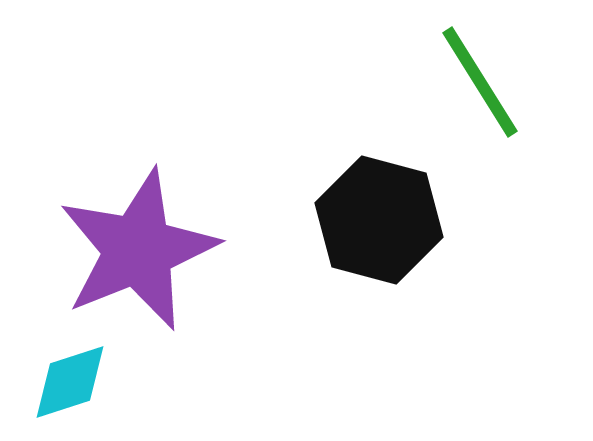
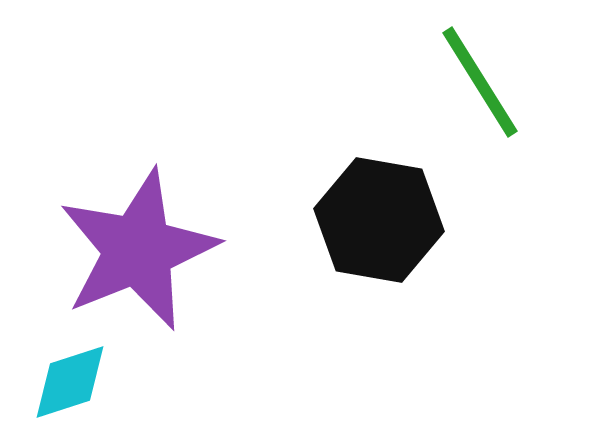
black hexagon: rotated 5 degrees counterclockwise
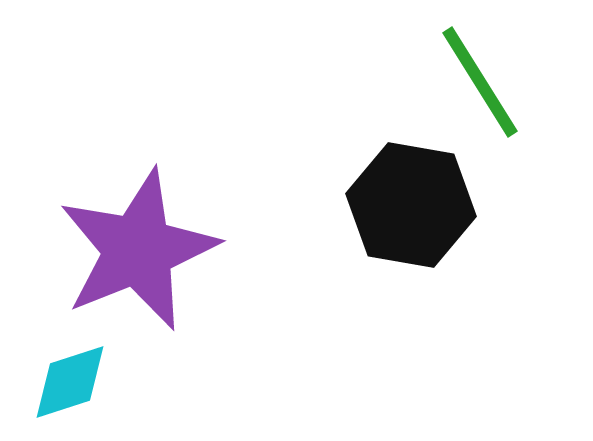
black hexagon: moved 32 px right, 15 px up
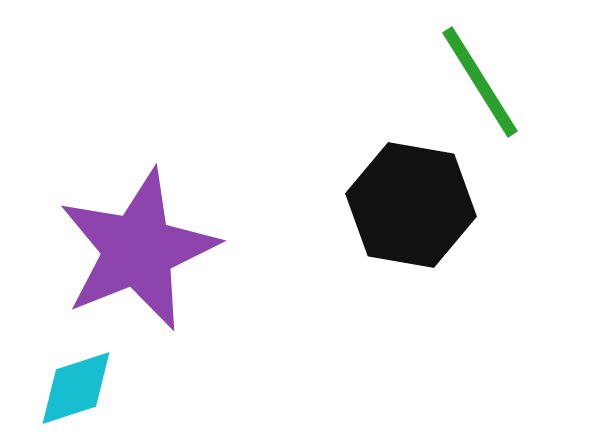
cyan diamond: moved 6 px right, 6 px down
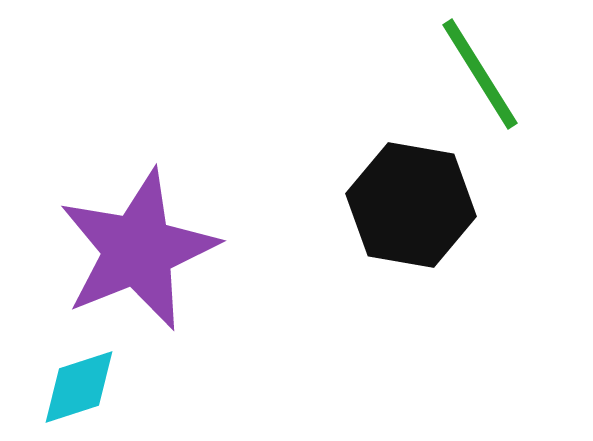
green line: moved 8 px up
cyan diamond: moved 3 px right, 1 px up
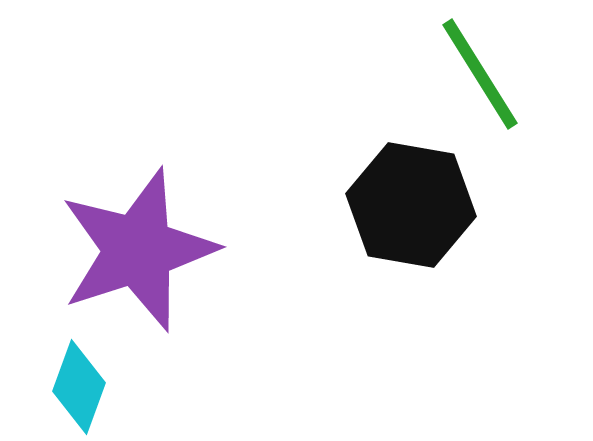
purple star: rotated 4 degrees clockwise
cyan diamond: rotated 52 degrees counterclockwise
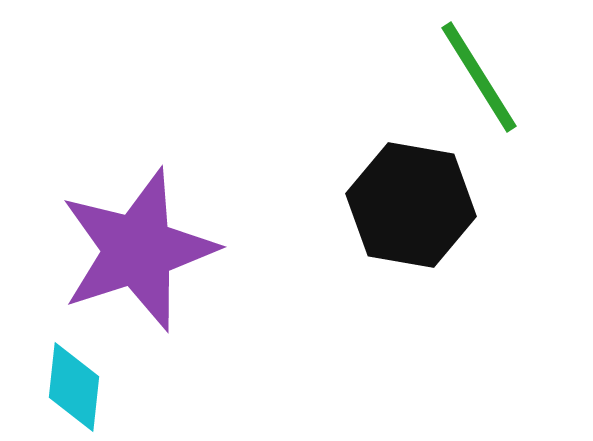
green line: moved 1 px left, 3 px down
cyan diamond: moved 5 px left; rotated 14 degrees counterclockwise
